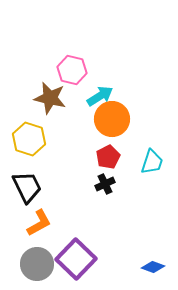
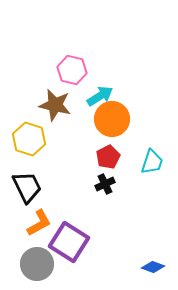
brown star: moved 5 px right, 7 px down
purple square: moved 7 px left, 17 px up; rotated 12 degrees counterclockwise
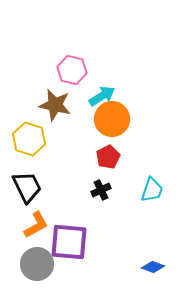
cyan arrow: moved 2 px right
cyan trapezoid: moved 28 px down
black cross: moved 4 px left, 6 px down
orange L-shape: moved 3 px left, 2 px down
purple square: rotated 27 degrees counterclockwise
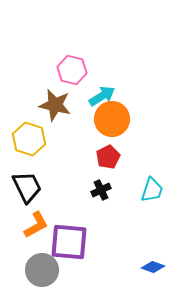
gray circle: moved 5 px right, 6 px down
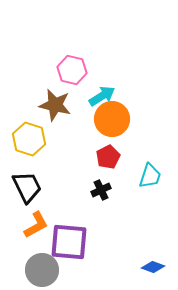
cyan trapezoid: moved 2 px left, 14 px up
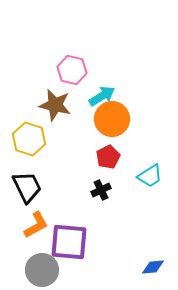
cyan trapezoid: rotated 40 degrees clockwise
blue diamond: rotated 25 degrees counterclockwise
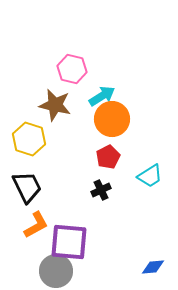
pink hexagon: moved 1 px up
gray circle: moved 14 px right, 1 px down
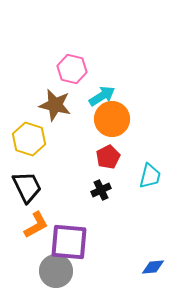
cyan trapezoid: rotated 44 degrees counterclockwise
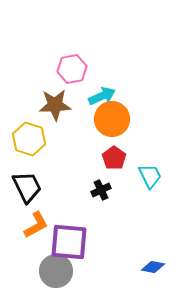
pink hexagon: rotated 24 degrees counterclockwise
cyan arrow: rotated 8 degrees clockwise
brown star: rotated 16 degrees counterclockwise
red pentagon: moved 6 px right, 1 px down; rotated 10 degrees counterclockwise
cyan trapezoid: rotated 40 degrees counterclockwise
blue diamond: rotated 15 degrees clockwise
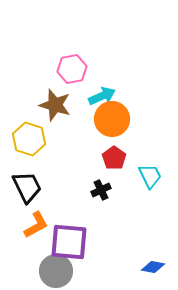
brown star: rotated 20 degrees clockwise
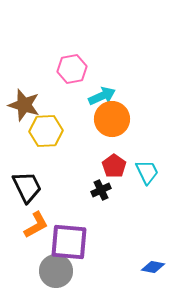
brown star: moved 31 px left
yellow hexagon: moved 17 px right, 8 px up; rotated 20 degrees counterclockwise
red pentagon: moved 8 px down
cyan trapezoid: moved 3 px left, 4 px up
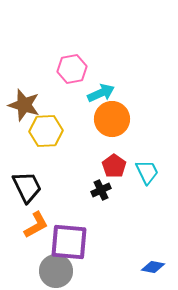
cyan arrow: moved 1 px left, 3 px up
